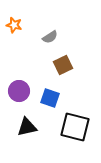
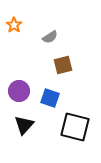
orange star: rotated 21 degrees clockwise
brown square: rotated 12 degrees clockwise
black triangle: moved 3 px left, 2 px up; rotated 35 degrees counterclockwise
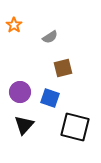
brown square: moved 3 px down
purple circle: moved 1 px right, 1 px down
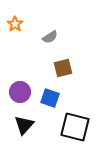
orange star: moved 1 px right, 1 px up
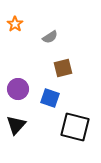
purple circle: moved 2 px left, 3 px up
black triangle: moved 8 px left
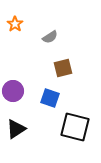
purple circle: moved 5 px left, 2 px down
black triangle: moved 4 px down; rotated 15 degrees clockwise
